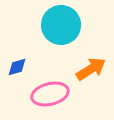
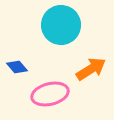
blue diamond: rotated 65 degrees clockwise
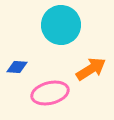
blue diamond: rotated 45 degrees counterclockwise
pink ellipse: moved 1 px up
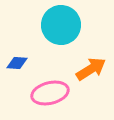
blue diamond: moved 4 px up
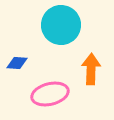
orange arrow: rotated 56 degrees counterclockwise
pink ellipse: moved 1 px down
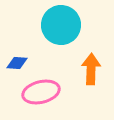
pink ellipse: moved 9 px left, 2 px up
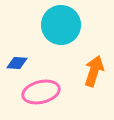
orange arrow: moved 3 px right, 2 px down; rotated 16 degrees clockwise
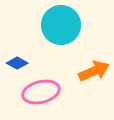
blue diamond: rotated 25 degrees clockwise
orange arrow: rotated 48 degrees clockwise
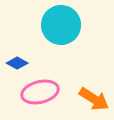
orange arrow: moved 28 px down; rotated 56 degrees clockwise
pink ellipse: moved 1 px left
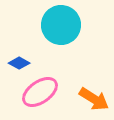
blue diamond: moved 2 px right
pink ellipse: rotated 21 degrees counterclockwise
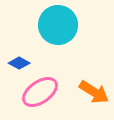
cyan circle: moved 3 px left
orange arrow: moved 7 px up
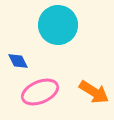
blue diamond: moved 1 px left, 2 px up; rotated 35 degrees clockwise
pink ellipse: rotated 12 degrees clockwise
